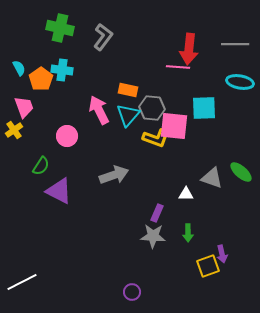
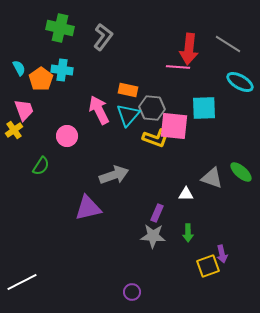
gray line: moved 7 px left; rotated 32 degrees clockwise
cyan ellipse: rotated 20 degrees clockwise
pink trapezoid: moved 3 px down
purple triangle: moved 29 px right, 17 px down; rotated 40 degrees counterclockwise
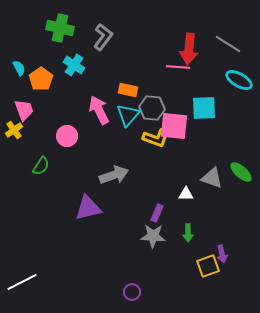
cyan cross: moved 12 px right, 5 px up; rotated 25 degrees clockwise
cyan ellipse: moved 1 px left, 2 px up
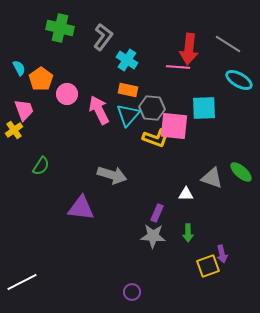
cyan cross: moved 53 px right, 5 px up
pink circle: moved 42 px up
gray arrow: moved 2 px left; rotated 36 degrees clockwise
purple triangle: moved 7 px left; rotated 20 degrees clockwise
